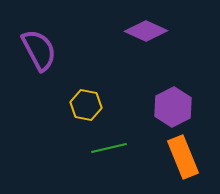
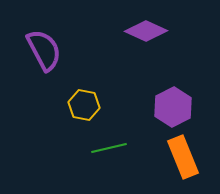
purple semicircle: moved 5 px right
yellow hexagon: moved 2 px left
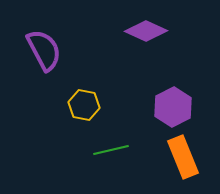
green line: moved 2 px right, 2 px down
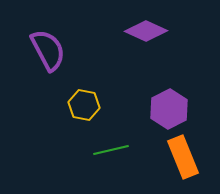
purple semicircle: moved 4 px right
purple hexagon: moved 4 px left, 2 px down
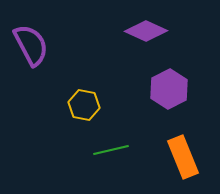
purple semicircle: moved 17 px left, 5 px up
purple hexagon: moved 20 px up
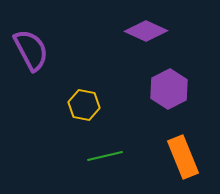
purple semicircle: moved 5 px down
green line: moved 6 px left, 6 px down
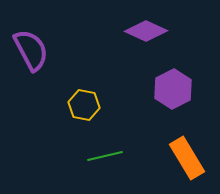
purple hexagon: moved 4 px right
orange rectangle: moved 4 px right, 1 px down; rotated 9 degrees counterclockwise
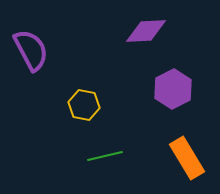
purple diamond: rotated 27 degrees counterclockwise
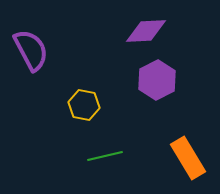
purple hexagon: moved 16 px left, 9 px up
orange rectangle: moved 1 px right
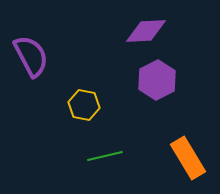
purple semicircle: moved 6 px down
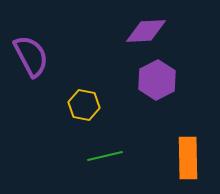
orange rectangle: rotated 30 degrees clockwise
